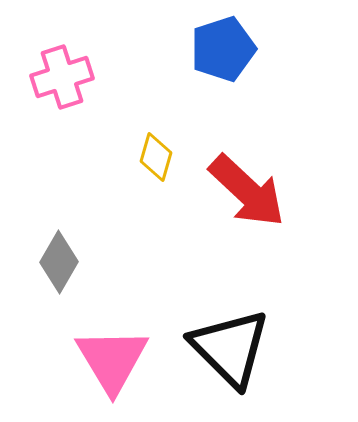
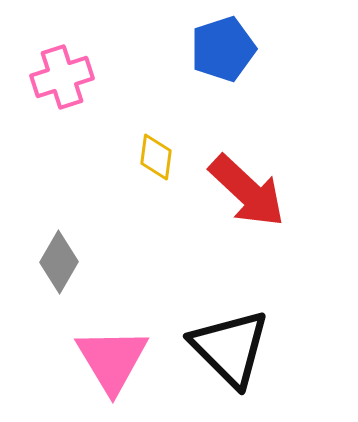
yellow diamond: rotated 9 degrees counterclockwise
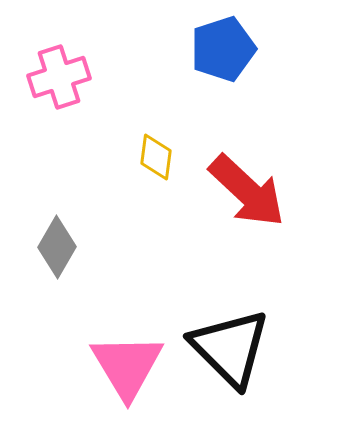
pink cross: moved 3 px left
gray diamond: moved 2 px left, 15 px up
pink triangle: moved 15 px right, 6 px down
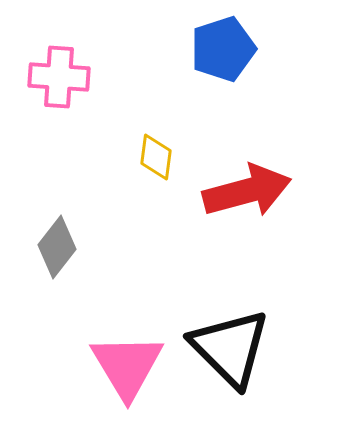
pink cross: rotated 22 degrees clockwise
red arrow: rotated 58 degrees counterclockwise
gray diamond: rotated 8 degrees clockwise
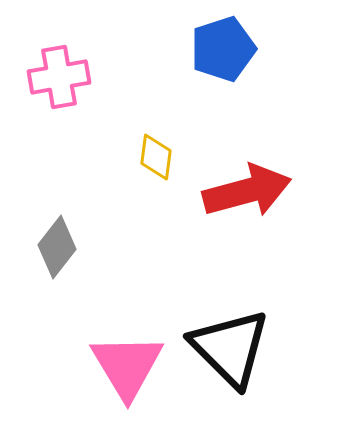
pink cross: rotated 14 degrees counterclockwise
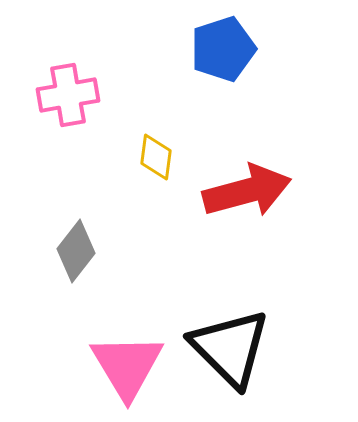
pink cross: moved 9 px right, 18 px down
gray diamond: moved 19 px right, 4 px down
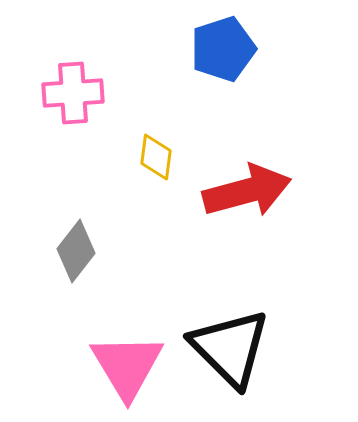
pink cross: moved 5 px right, 2 px up; rotated 6 degrees clockwise
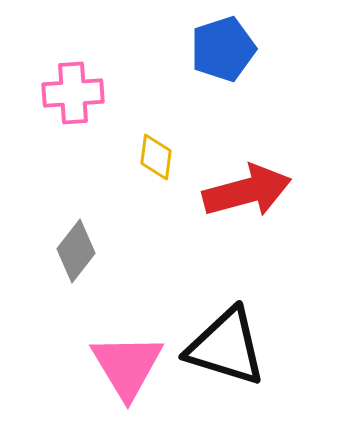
black triangle: moved 4 px left, 1 px up; rotated 28 degrees counterclockwise
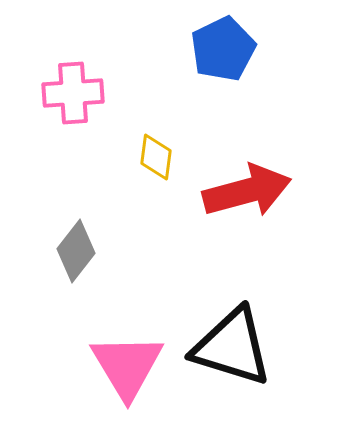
blue pentagon: rotated 8 degrees counterclockwise
black triangle: moved 6 px right
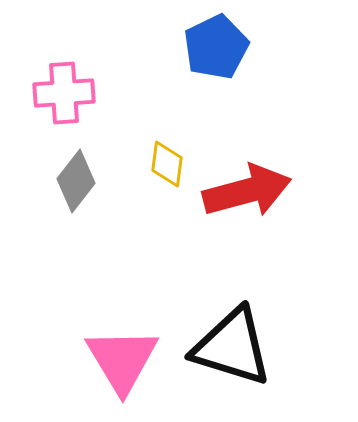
blue pentagon: moved 7 px left, 2 px up
pink cross: moved 9 px left
yellow diamond: moved 11 px right, 7 px down
gray diamond: moved 70 px up
pink triangle: moved 5 px left, 6 px up
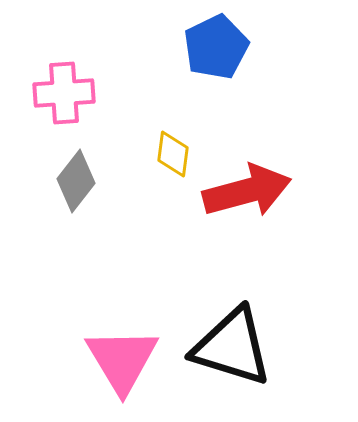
yellow diamond: moved 6 px right, 10 px up
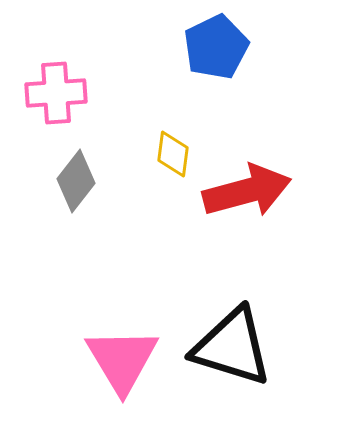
pink cross: moved 8 px left
